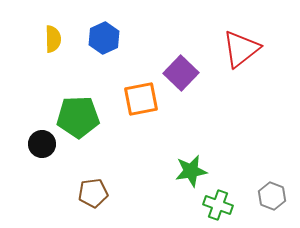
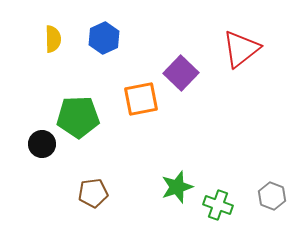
green star: moved 14 px left, 16 px down; rotated 8 degrees counterclockwise
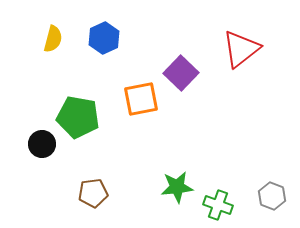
yellow semicircle: rotated 16 degrees clockwise
green pentagon: rotated 12 degrees clockwise
green star: rotated 12 degrees clockwise
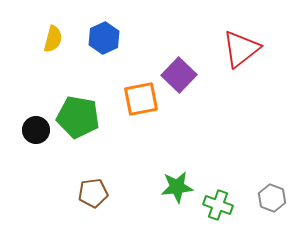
purple square: moved 2 px left, 2 px down
black circle: moved 6 px left, 14 px up
gray hexagon: moved 2 px down
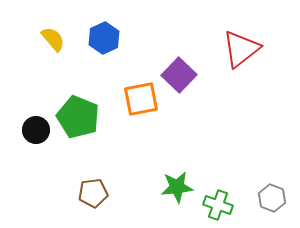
yellow semicircle: rotated 56 degrees counterclockwise
green pentagon: rotated 12 degrees clockwise
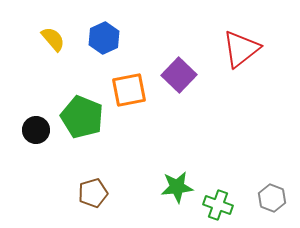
orange square: moved 12 px left, 9 px up
green pentagon: moved 4 px right
brown pentagon: rotated 8 degrees counterclockwise
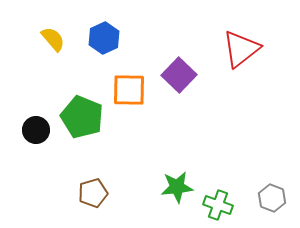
orange square: rotated 12 degrees clockwise
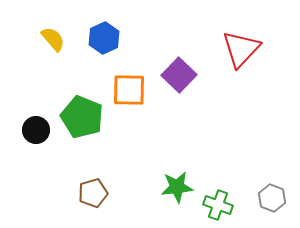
red triangle: rotated 9 degrees counterclockwise
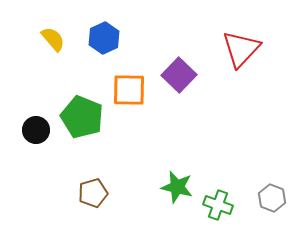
green star: rotated 20 degrees clockwise
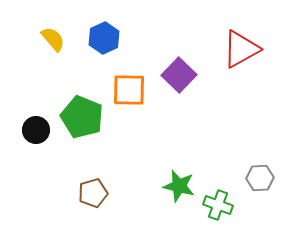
red triangle: rotated 18 degrees clockwise
green star: moved 2 px right, 1 px up
gray hexagon: moved 12 px left, 20 px up; rotated 24 degrees counterclockwise
